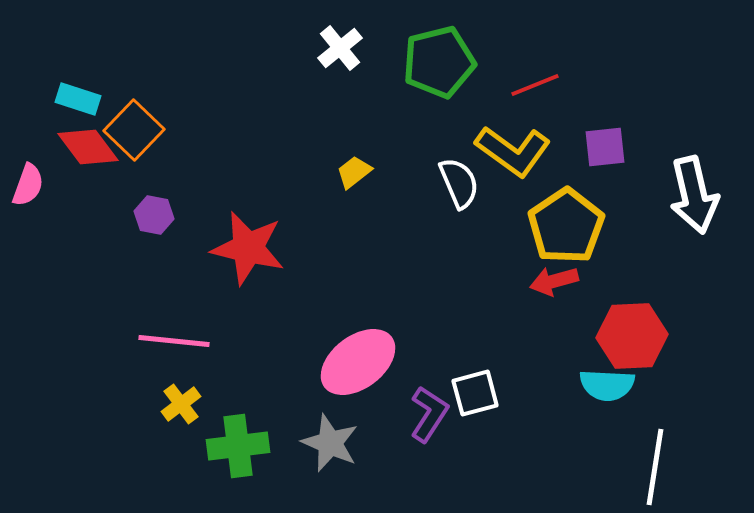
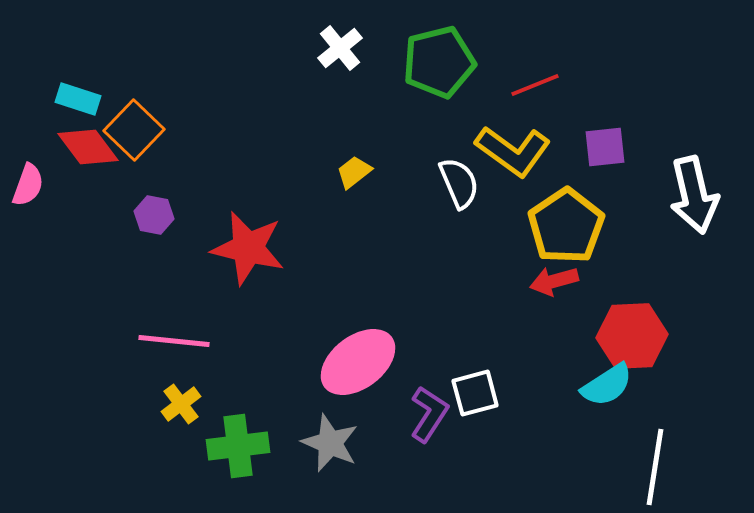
cyan semicircle: rotated 36 degrees counterclockwise
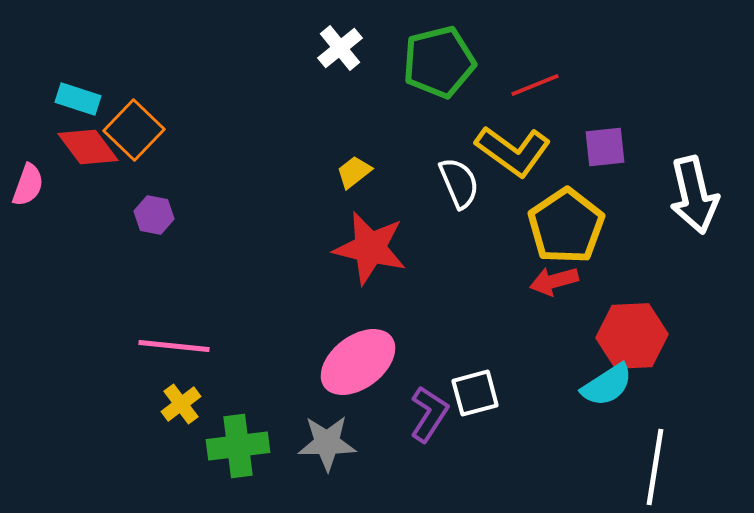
red star: moved 122 px right
pink line: moved 5 px down
gray star: moved 3 px left; rotated 24 degrees counterclockwise
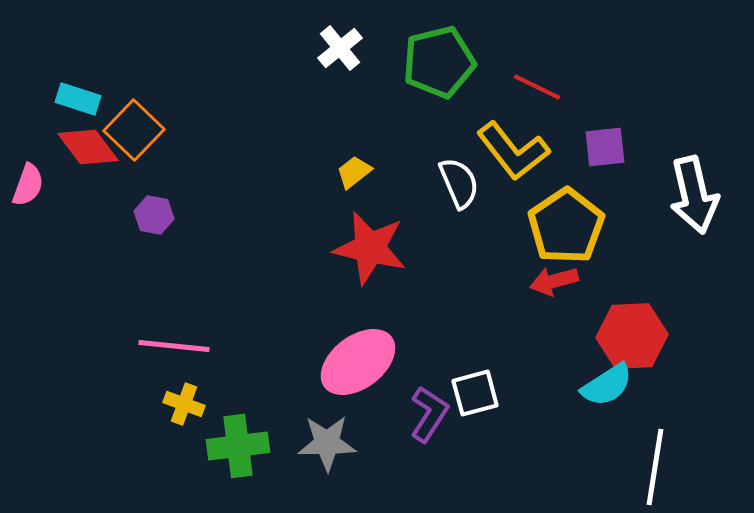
red line: moved 2 px right, 2 px down; rotated 48 degrees clockwise
yellow L-shape: rotated 16 degrees clockwise
yellow cross: moved 3 px right; rotated 33 degrees counterclockwise
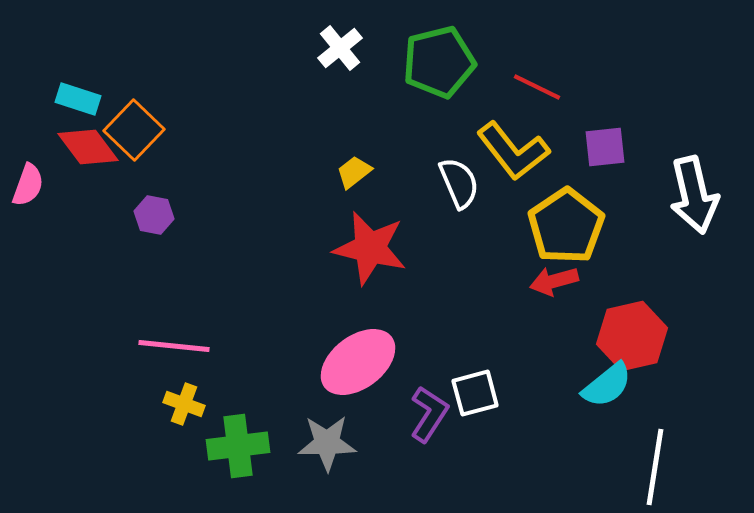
red hexagon: rotated 10 degrees counterclockwise
cyan semicircle: rotated 6 degrees counterclockwise
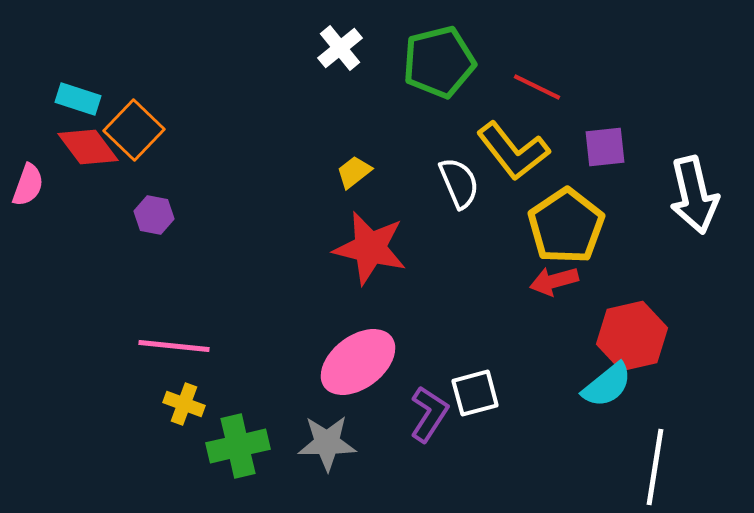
green cross: rotated 6 degrees counterclockwise
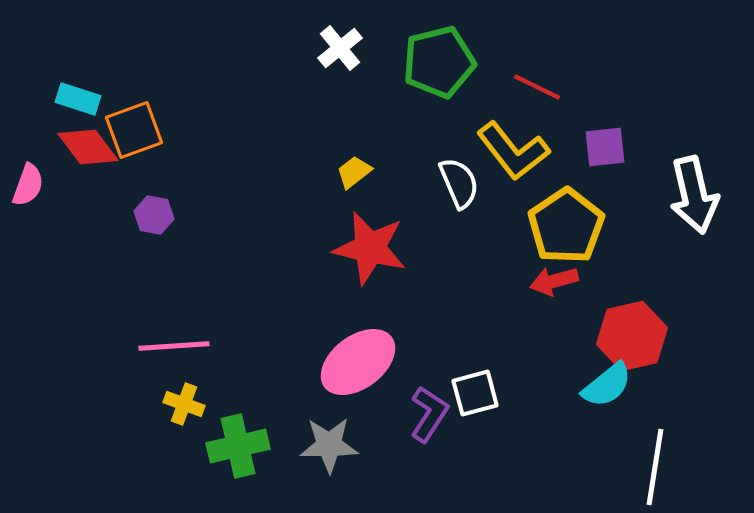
orange square: rotated 26 degrees clockwise
pink line: rotated 10 degrees counterclockwise
gray star: moved 2 px right, 2 px down
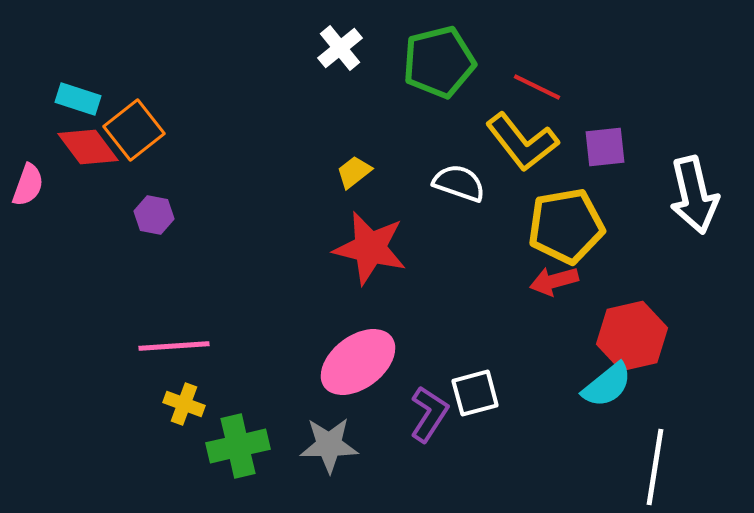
orange square: rotated 18 degrees counterclockwise
yellow L-shape: moved 9 px right, 9 px up
white semicircle: rotated 48 degrees counterclockwise
yellow pentagon: rotated 24 degrees clockwise
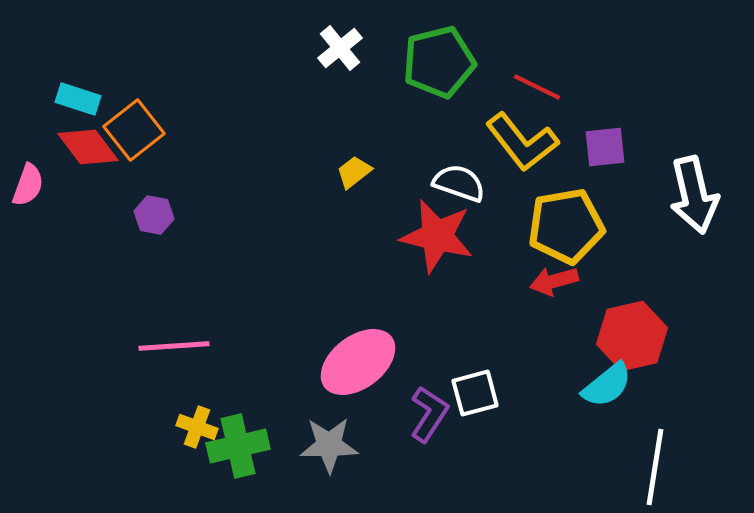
red star: moved 67 px right, 12 px up
yellow cross: moved 13 px right, 23 px down
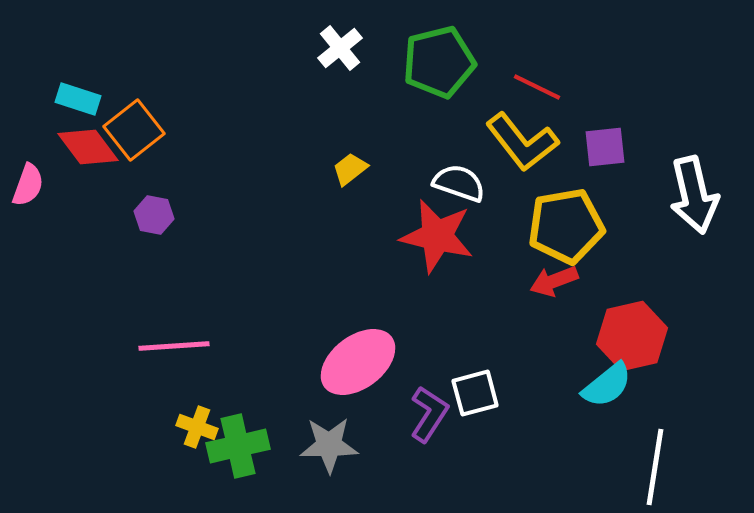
yellow trapezoid: moved 4 px left, 3 px up
red arrow: rotated 6 degrees counterclockwise
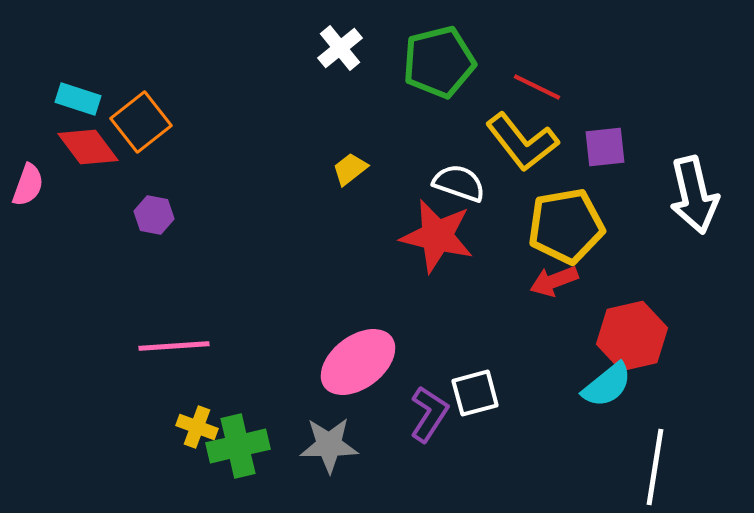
orange square: moved 7 px right, 8 px up
